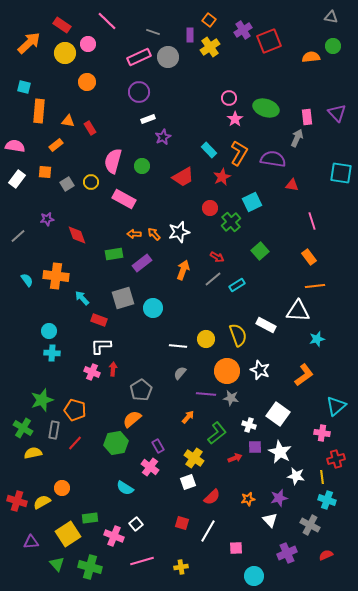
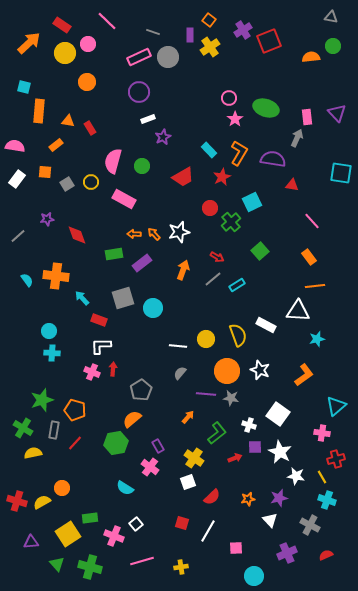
pink line at (312, 221): rotated 24 degrees counterclockwise
yellow line at (322, 477): rotated 24 degrees counterclockwise
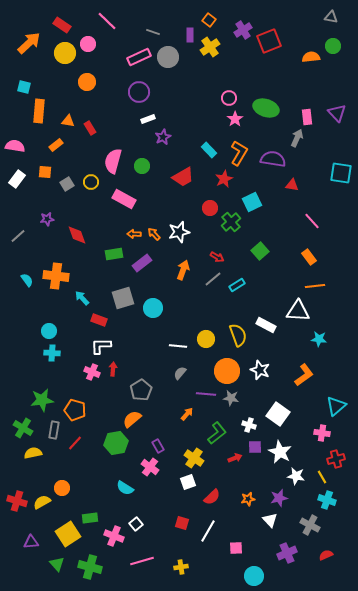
red star at (222, 177): moved 2 px right, 2 px down
cyan star at (317, 339): moved 2 px right; rotated 21 degrees clockwise
green star at (42, 400): rotated 10 degrees clockwise
orange arrow at (188, 417): moved 1 px left, 3 px up
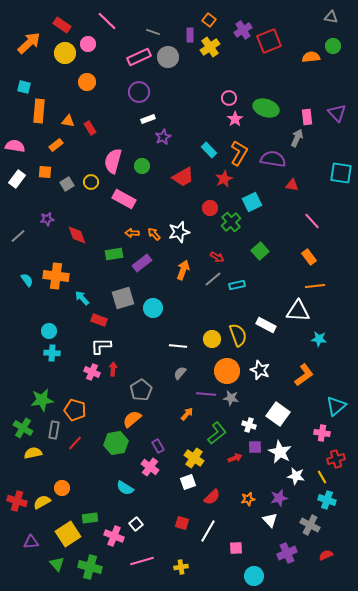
orange arrow at (134, 234): moved 2 px left, 1 px up
cyan rectangle at (237, 285): rotated 21 degrees clockwise
yellow circle at (206, 339): moved 6 px right
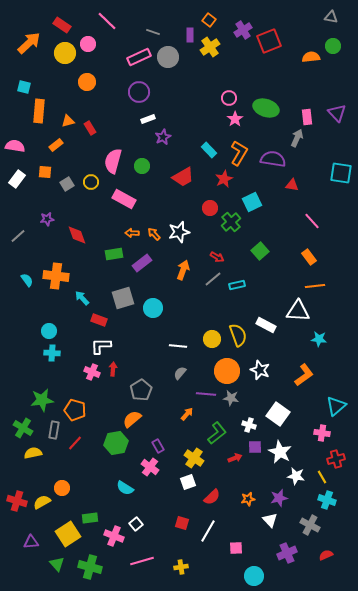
orange triangle at (68, 121): rotated 24 degrees counterclockwise
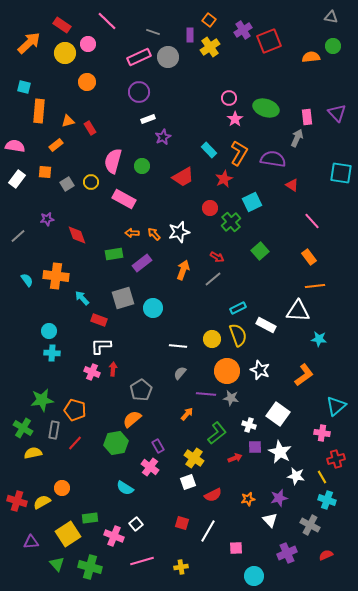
red triangle at (292, 185): rotated 24 degrees clockwise
cyan rectangle at (237, 285): moved 1 px right, 23 px down; rotated 14 degrees counterclockwise
red semicircle at (212, 497): moved 1 px right, 2 px up; rotated 18 degrees clockwise
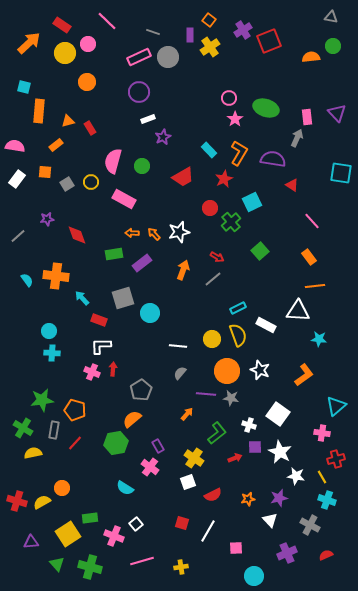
cyan circle at (153, 308): moved 3 px left, 5 px down
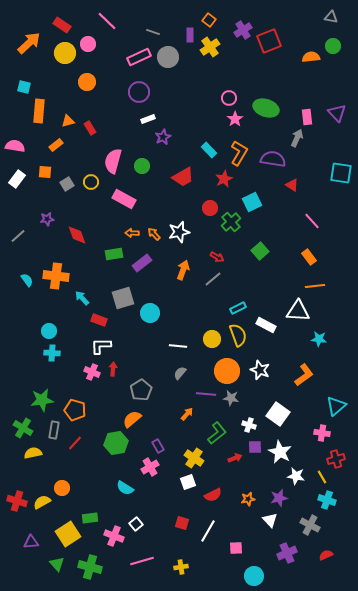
pink cross at (150, 467): rotated 24 degrees clockwise
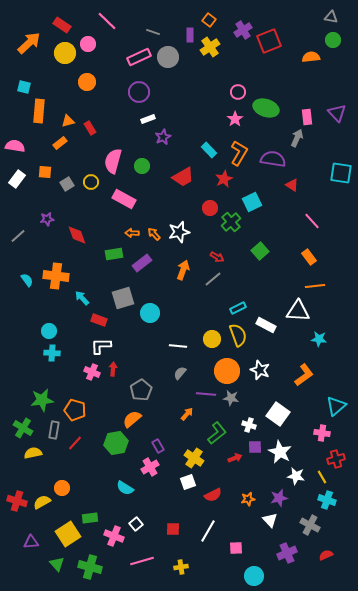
green circle at (333, 46): moved 6 px up
pink circle at (229, 98): moved 9 px right, 6 px up
orange rectangle at (56, 145): moved 4 px right, 2 px up
red square at (182, 523): moved 9 px left, 6 px down; rotated 16 degrees counterclockwise
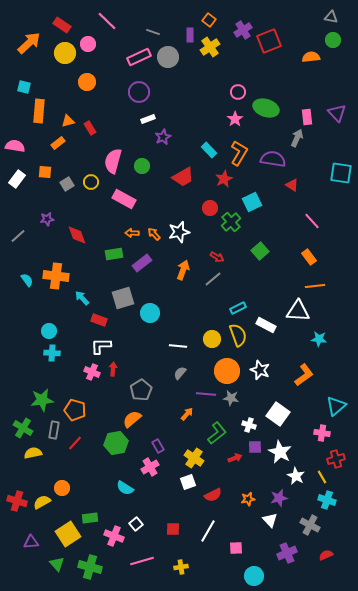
orange rectangle at (60, 143): moved 2 px left
white star at (296, 476): rotated 18 degrees clockwise
